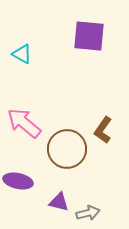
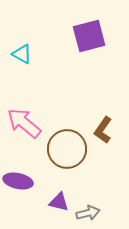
purple square: rotated 20 degrees counterclockwise
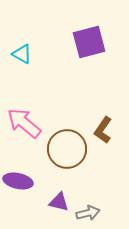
purple square: moved 6 px down
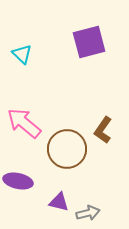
cyan triangle: rotated 15 degrees clockwise
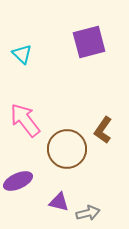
pink arrow: moved 1 px right, 3 px up; rotated 12 degrees clockwise
purple ellipse: rotated 36 degrees counterclockwise
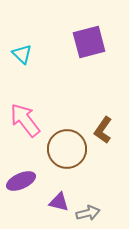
purple ellipse: moved 3 px right
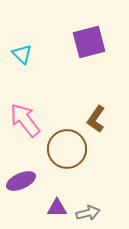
brown L-shape: moved 7 px left, 11 px up
purple triangle: moved 2 px left, 6 px down; rotated 15 degrees counterclockwise
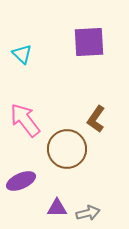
purple square: rotated 12 degrees clockwise
